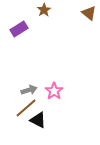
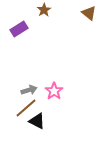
black triangle: moved 1 px left, 1 px down
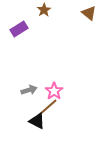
brown line: moved 21 px right
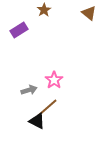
purple rectangle: moved 1 px down
pink star: moved 11 px up
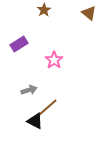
purple rectangle: moved 14 px down
pink star: moved 20 px up
black triangle: moved 2 px left
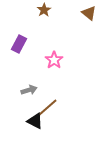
purple rectangle: rotated 30 degrees counterclockwise
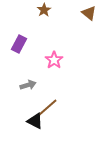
gray arrow: moved 1 px left, 5 px up
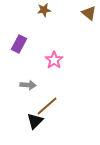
brown star: rotated 24 degrees clockwise
gray arrow: rotated 21 degrees clockwise
brown line: moved 2 px up
black triangle: rotated 48 degrees clockwise
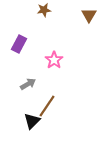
brown triangle: moved 2 px down; rotated 21 degrees clockwise
gray arrow: moved 1 px up; rotated 35 degrees counterclockwise
brown line: rotated 15 degrees counterclockwise
black triangle: moved 3 px left
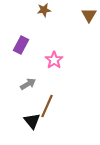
purple rectangle: moved 2 px right, 1 px down
brown line: rotated 10 degrees counterclockwise
black triangle: rotated 24 degrees counterclockwise
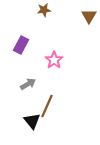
brown triangle: moved 1 px down
